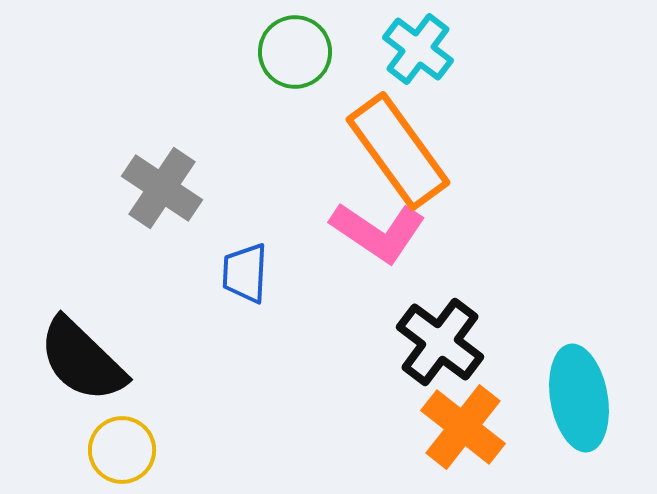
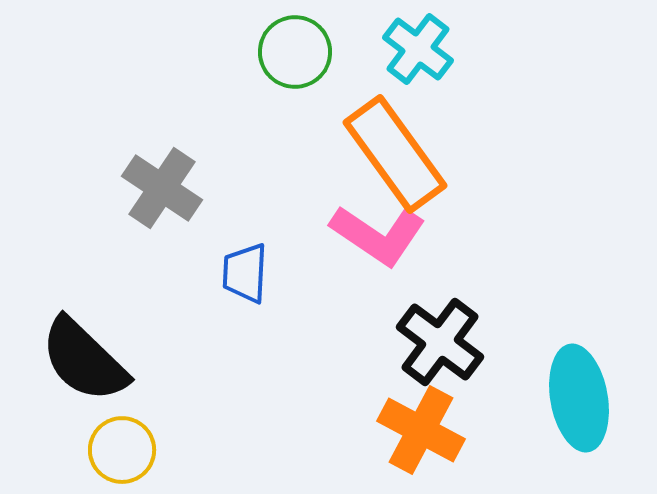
orange rectangle: moved 3 px left, 3 px down
pink L-shape: moved 3 px down
black semicircle: moved 2 px right
orange cross: moved 42 px left, 3 px down; rotated 10 degrees counterclockwise
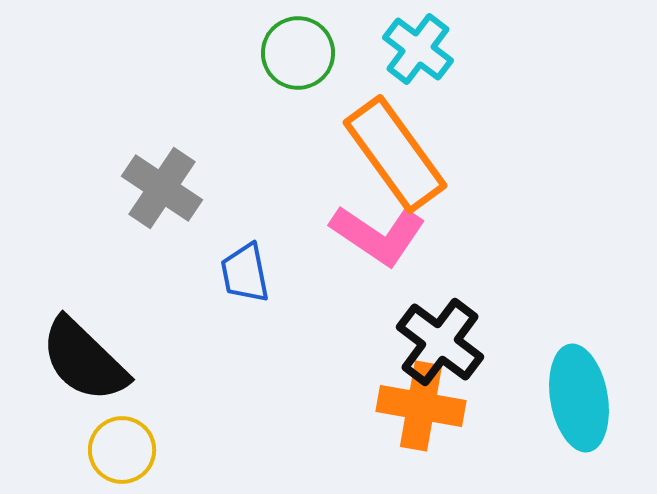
green circle: moved 3 px right, 1 px down
blue trapezoid: rotated 14 degrees counterclockwise
orange cross: moved 24 px up; rotated 18 degrees counterclockwise
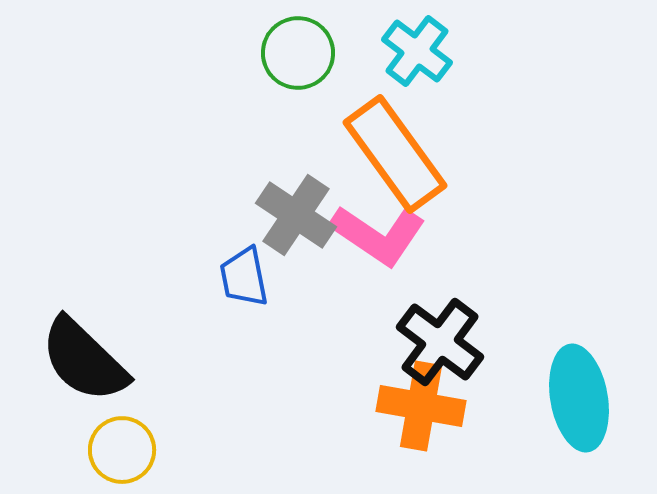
cyan cross: moved 1 px left, 2 px down
gray cross: moved 134 px right, 27 px down
blue trapezoid: moved 1 px left, 4 px down
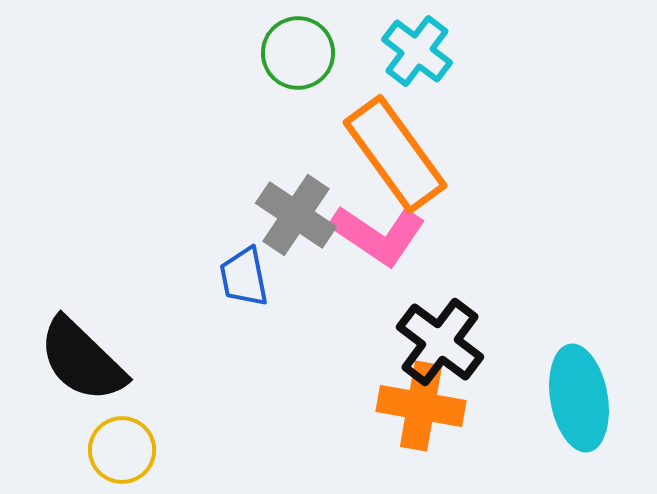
black semicircle: moved 2 px left
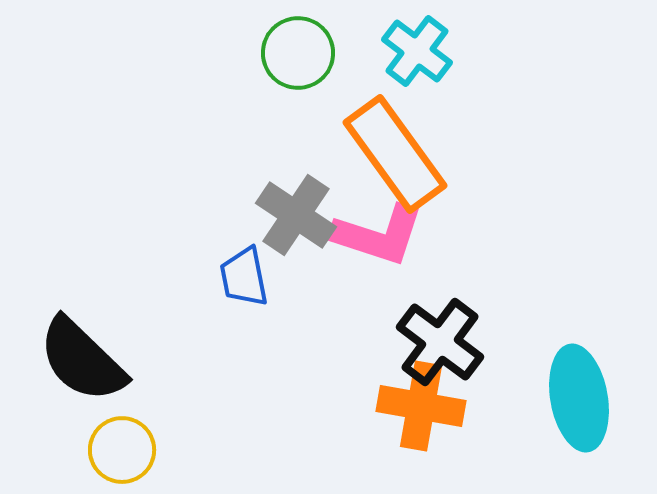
pink L-shape: rotated 16 degrees counterclockwise
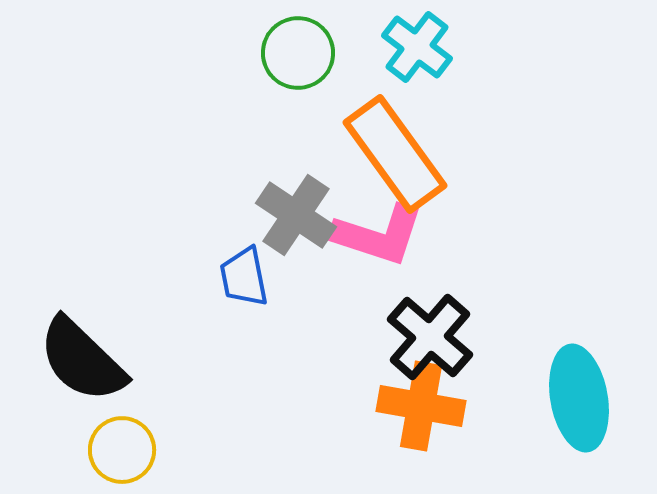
cyan cross: moved 4 px up
black cross: moved 10 px left, 5 px up; rotated 4 degrees clockwise
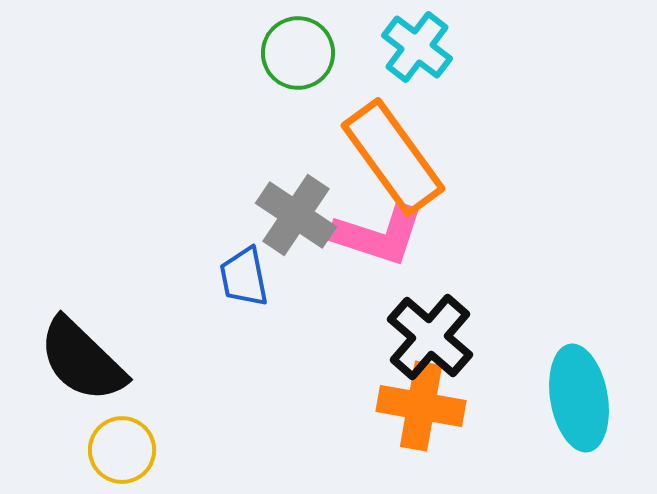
orange rectangle: moved 2 px left, 3 px down
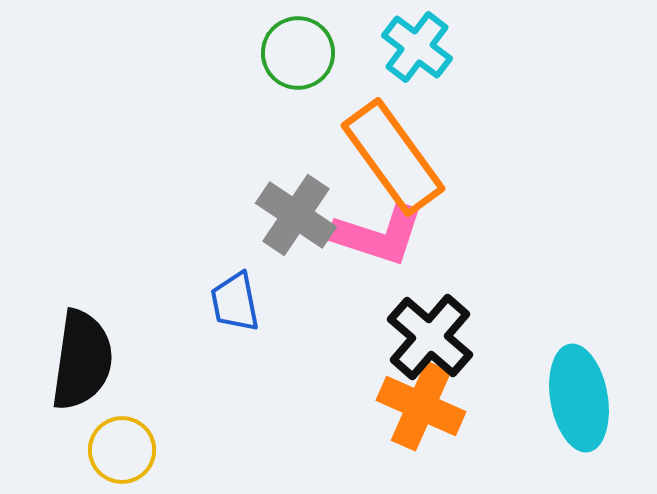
blue trapezoid: moved 9 px left, 25 px down
black semicircle: rotated 126 degrees counterclockwise
orange cross: rotated 14 degrees clockwise
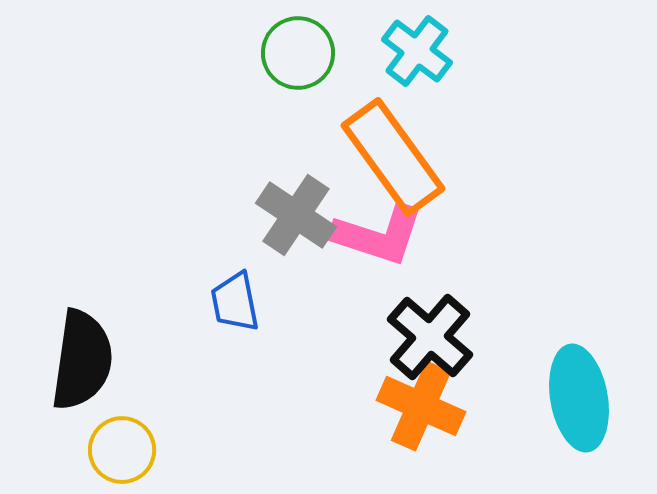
cyan cross: moved 4 px down
